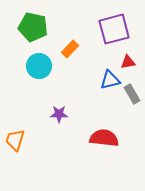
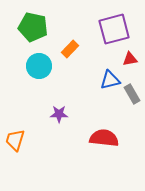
red triangle: moved 2 px right, 3 px up
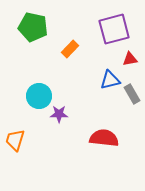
cyan circle: moved 30 px down
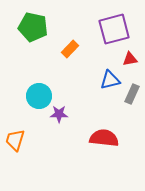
gray rectangle: rotated 54 degrees clockwise
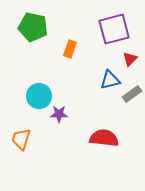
orange rectangle: rotated 24 degrees counterclockwise
red triangle: rotated 35 degrees counterclockwise
gray rectangle: rotated 30 degrees clockwise
orange trapezoid: moved 6 px right, 1 px up
